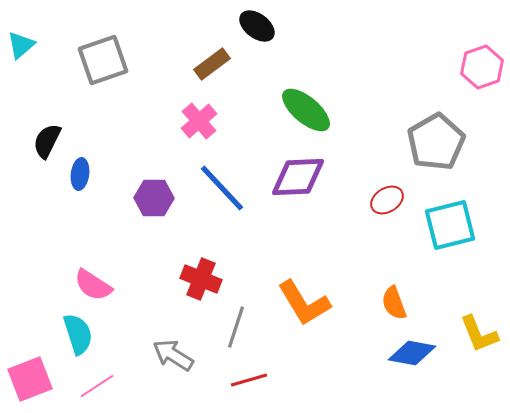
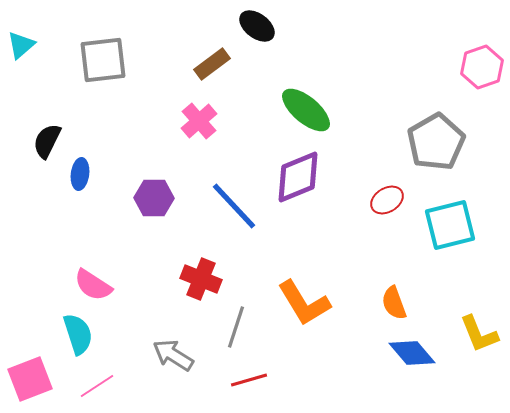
gray square: rotated 12 degrees clockwise
purple diamond: rotated 20 degrees counterclockwise
blue line: moved 12 px right, 18 px down
blue diamond: rotated 39 degrees clockwise
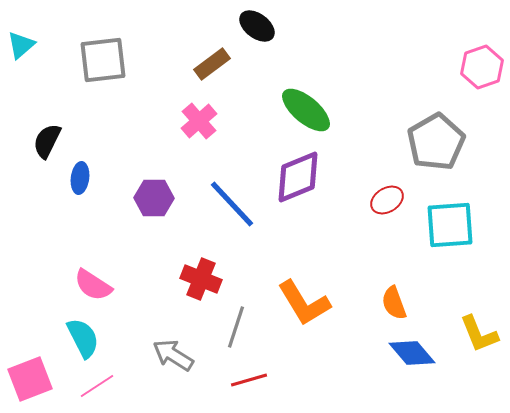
blue ellipse: moved 4 px down
blue line: moved 2 px left, 2 px up
cyan square: rotated 10 degrees clockwise
cyan semicircle: moved 5 px right, 4 px down; rotated 9 degrees counterclockwise
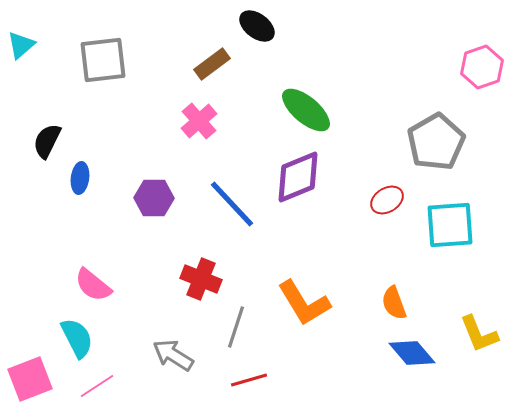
pink semicircle: rotated 6 degrees clockwise
cyan semicircle: moved 6 px left
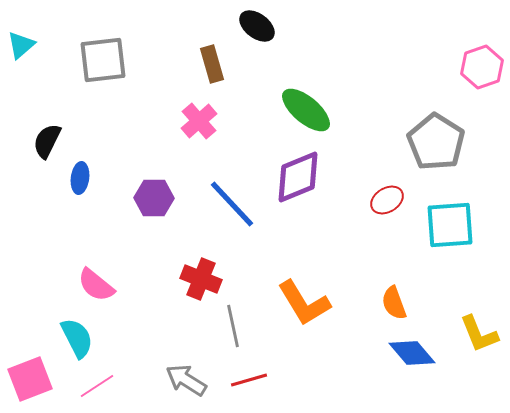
brown rectangle: rotated 69 degrees counterclockwise
gray pentagon: rotated 10 degrees counterclockwise
pink semicircle: moved 3 px right
gray line: moved 3 px left, 1 px up; rotated 30 degrees counterclockwise
gray arrow: moved 13 px right, 25 px down
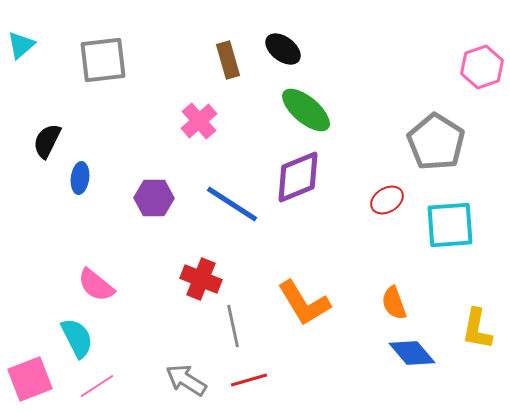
black ellipse: moved 26 px right, 23 px down
brown rectangle: moved 16 px right, 4 px up
blue line: rotated 14 degrees counterclockwise
yellow L-shape: moved 2 px left, 5 px up; rotated 33 degrees clockwise
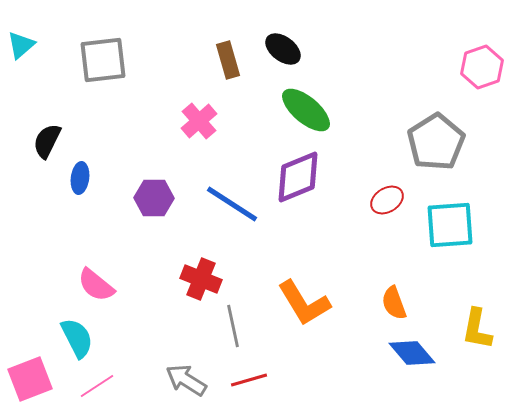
gray pentagon: rotated 8 degrees clockwise
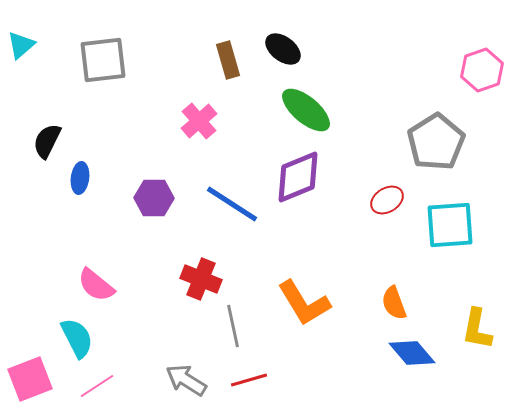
pink hexagon: moved 3 px down
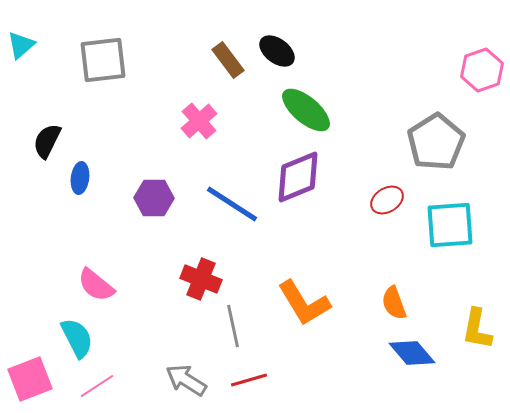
black ellipse: moved 6 px left, 2 px down
brown rectangle: rotated 21 degrees counterclockwise
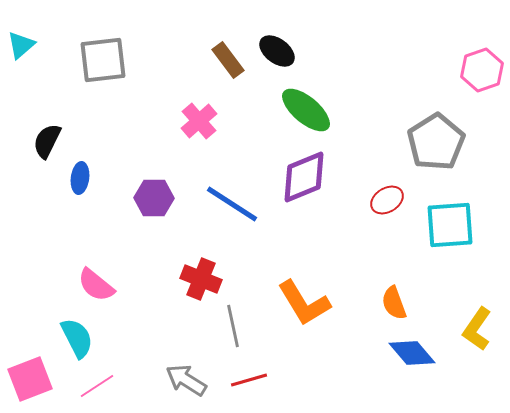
purple diamond: moved 6 px right
yellow L-shape: rotated 24 degrees clockwise
